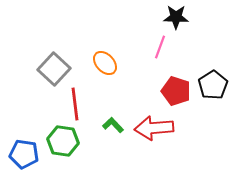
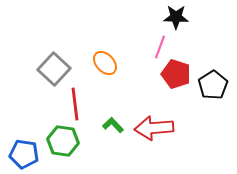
red pentagon: moved 17 px up
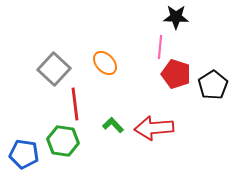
pink line: rotated 15 degrees counterclockwise
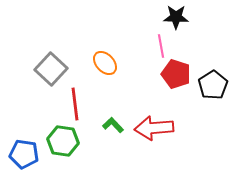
pink line: moved 1 px right, 1 px up; rotated 15 degrees counterclockwise
gray square: moved 3 px left
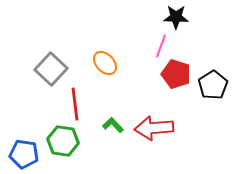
pink line: rotated 30 degrees clockwise
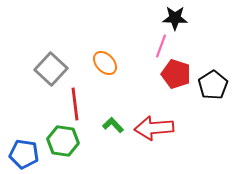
black star: moved 1 px left, 1 px down
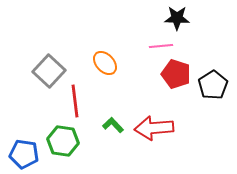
black star: moved 2 px right
pink line: rotated 65 degrees clockwise
gray square: moved 2 px left, 2 px down
red line: moved 3 px up
